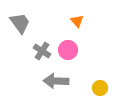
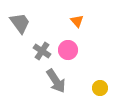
gray arrow: rotated 125 degrees counterclockwise
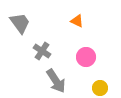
orange triangle: rotated 24 degrees counterclockwise
pink circle: moved 18 px right, 7 px down
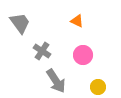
pink circle: moved 3 px left, 2 px up
yellow circle: moved 2 px left, 1 px up
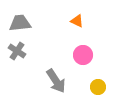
gray trapezoid: rotated 60 degrees counterclockwise
gray cross: moved 25 px left
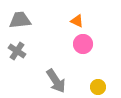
gray trapezoid: moved 3 px up
pink circle: moved 11 px up
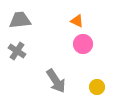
yellow circle: moved 1 px left
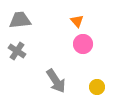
orange triangle: rotated 24 degrees clockwise
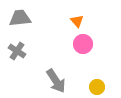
gray trapezoid: moved 2 px up
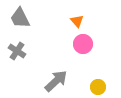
gray trapezoid: rotated 110 degrees counterclockwise
gray arrow: rotated 100 degrees counterclockwise
yellow circle: moved 1 px right
